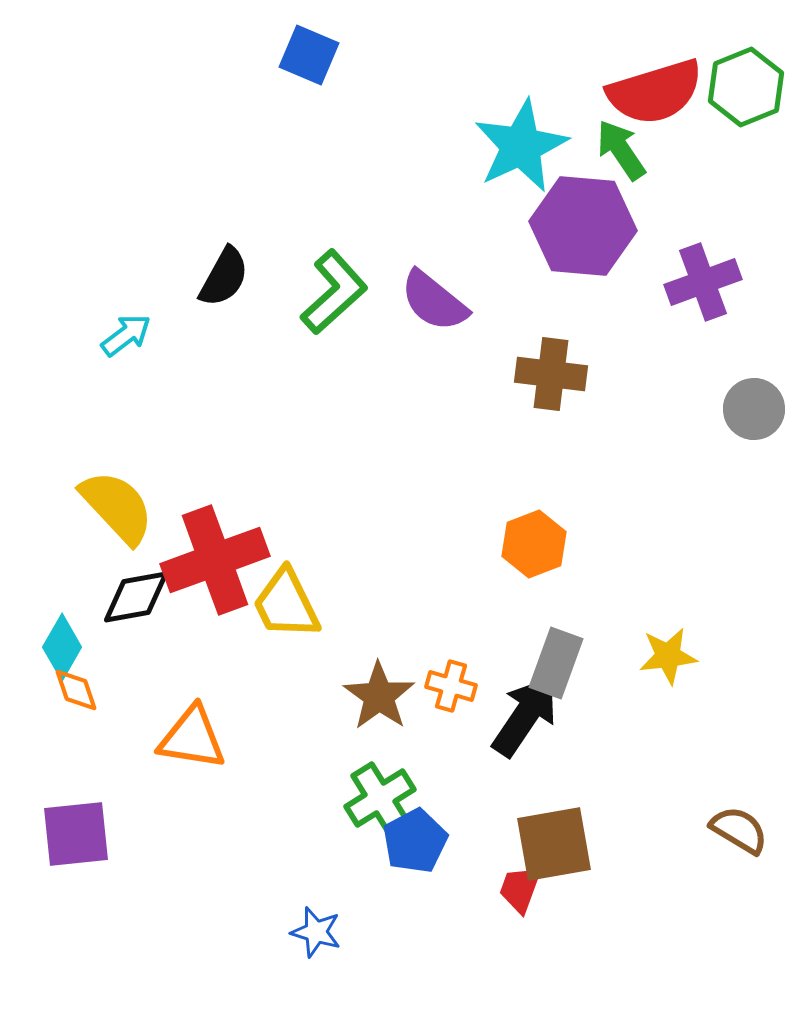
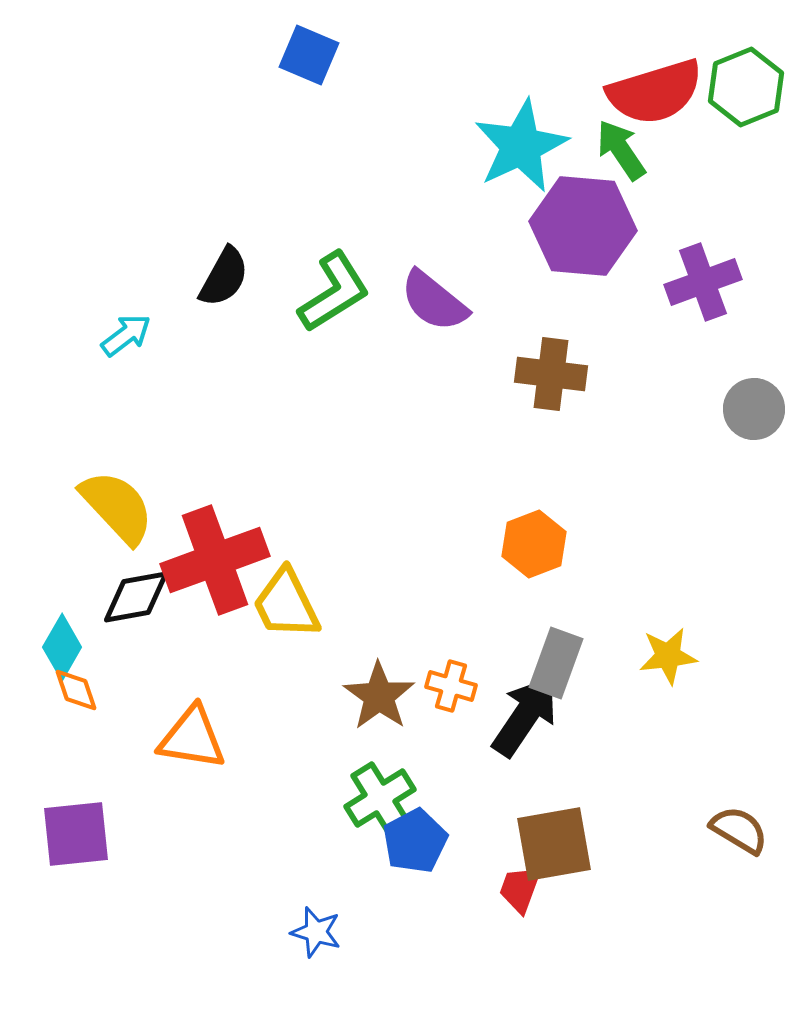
green L-shape: rotated 10 degrees clockwise
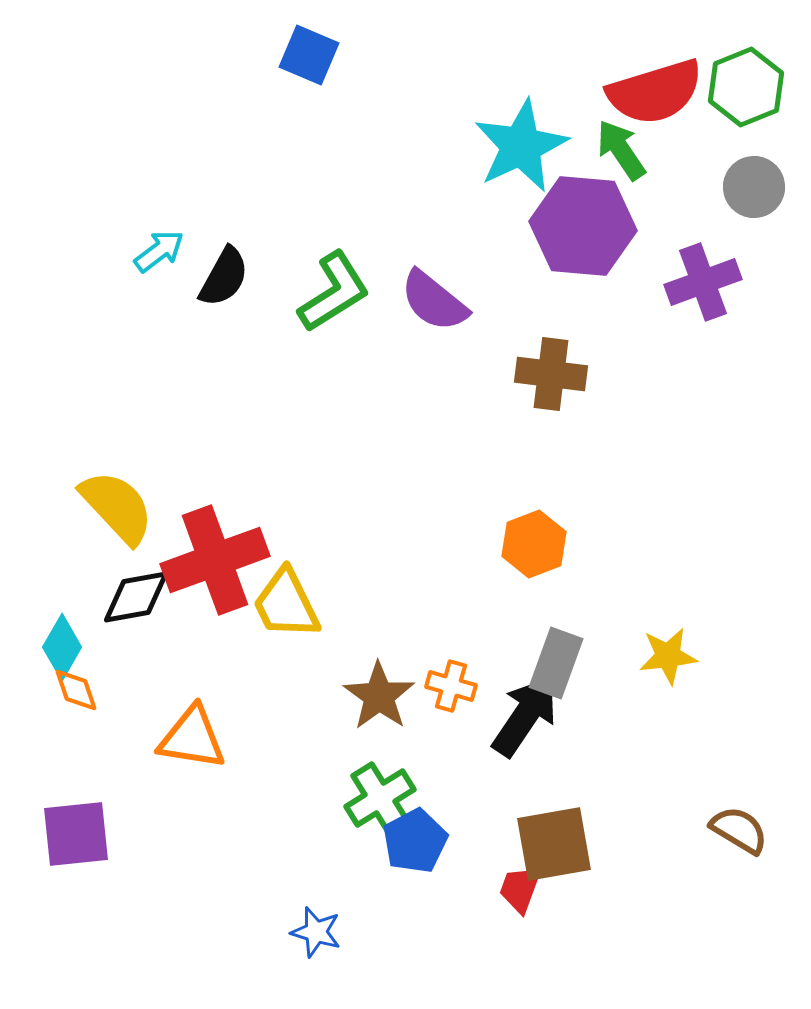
cyan arrow: moved 33 px right, 84 px up
gray circle: moved 222 px up
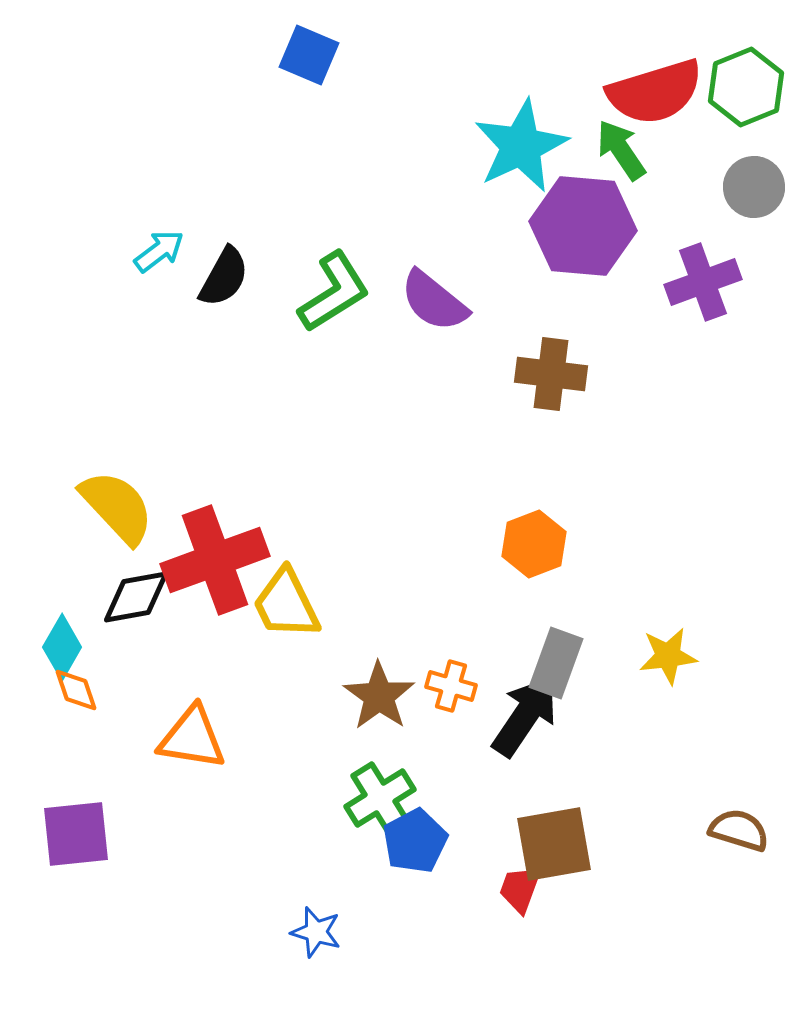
brown semicircle: rotated 14 degrees counterclockwise
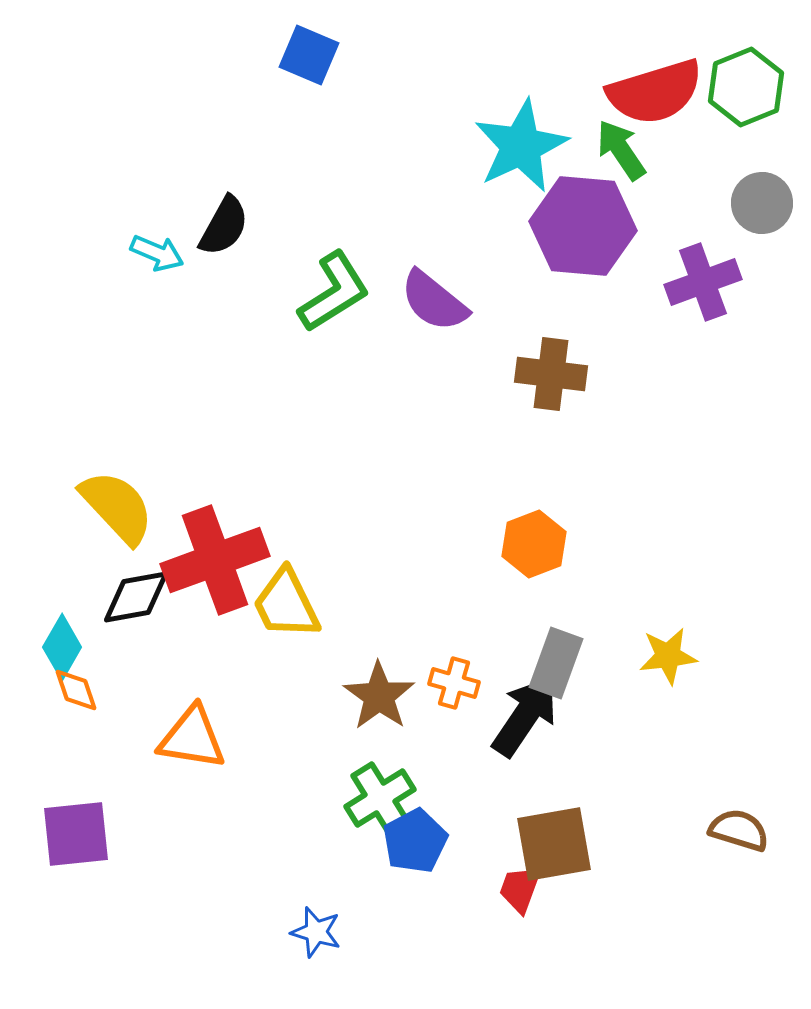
gray circle: moved 8 px right, 16 px down
cyan arrow: moved 2 px left, 2 px down; rotated 60 degrees clockwise
black semicircle: moved 51 px up
orange cross: moved 3 px right, 3 px up
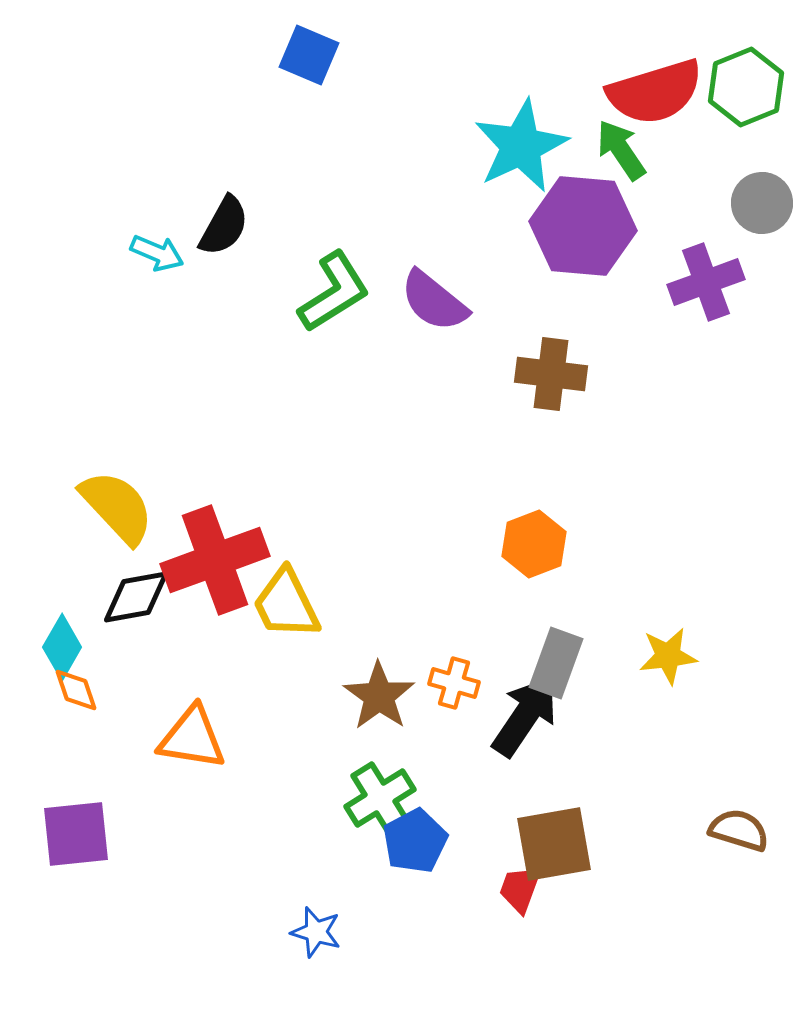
purple cross: moved 3 px right
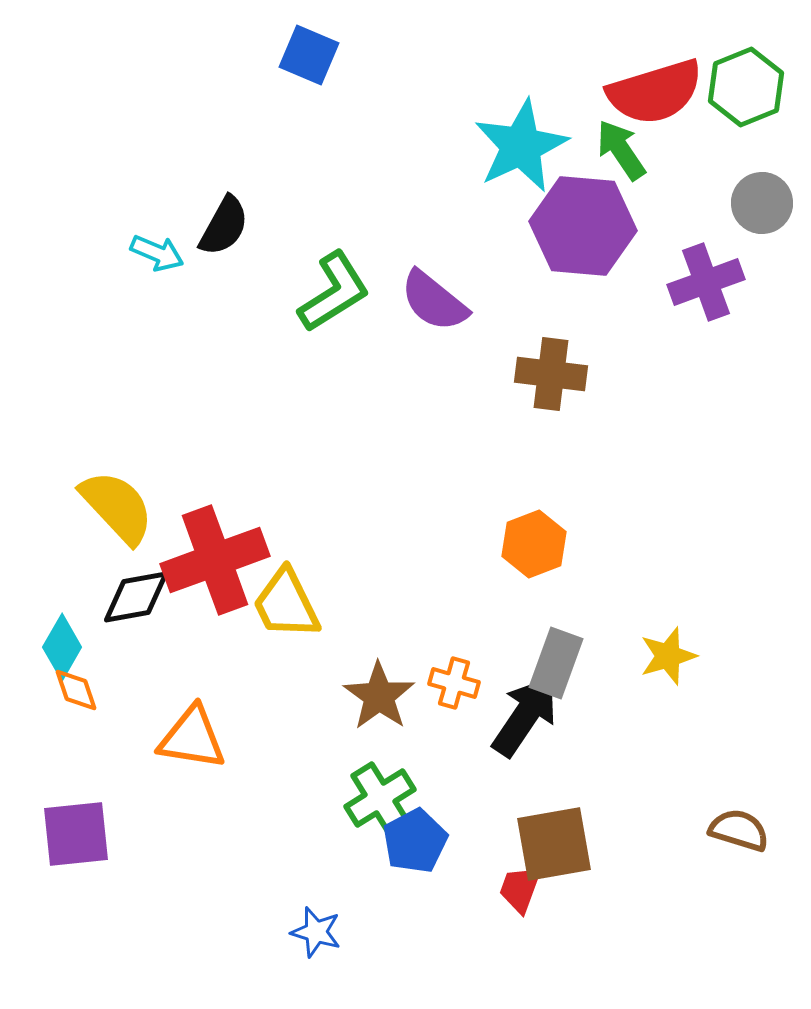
yellow star: rotated 10 degrees counterclockwise
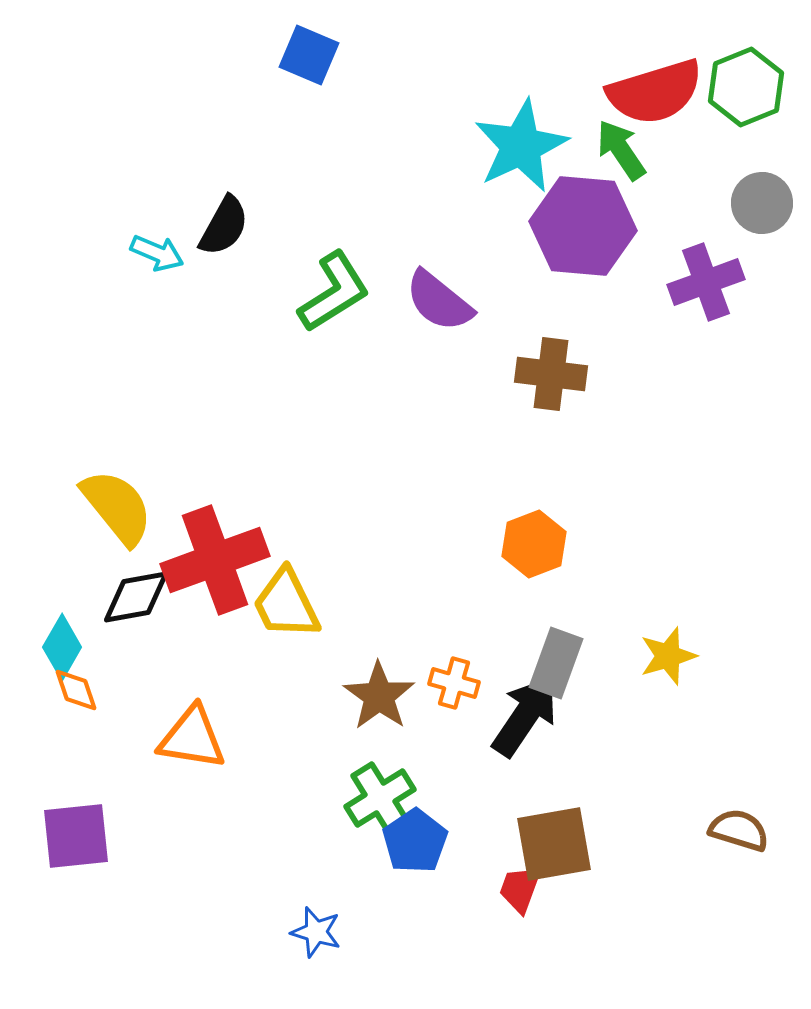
purple semicircle: moved 5 px right
yellow semicircle: rotated 4 degrees clockwise
purple square: moved 2 px down
blue pentagon: rotated 6 degrees counterclockwise
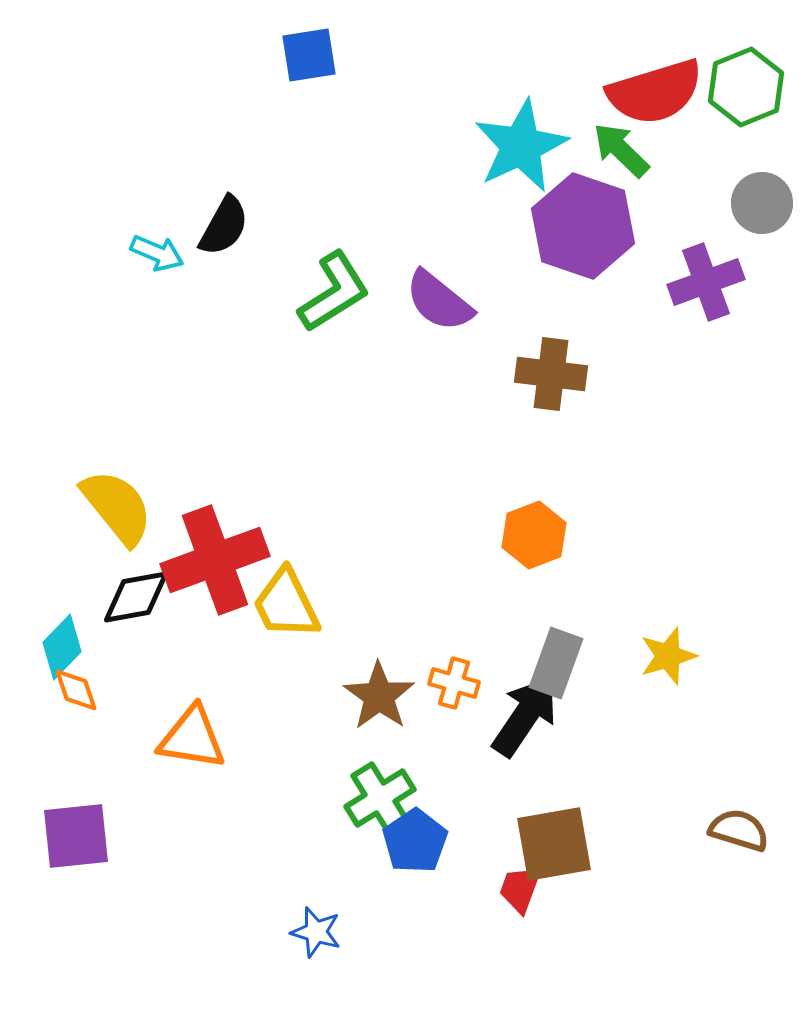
blue square: rotated 32 degrees counterclockwise
green arrow: rotated 12 degrees counterclockwise
purple hexagon: rotated 14 degrees clockwise
orange hexagon: moved 9 px up
cyan diamond: rotated 14 degrees clockwise
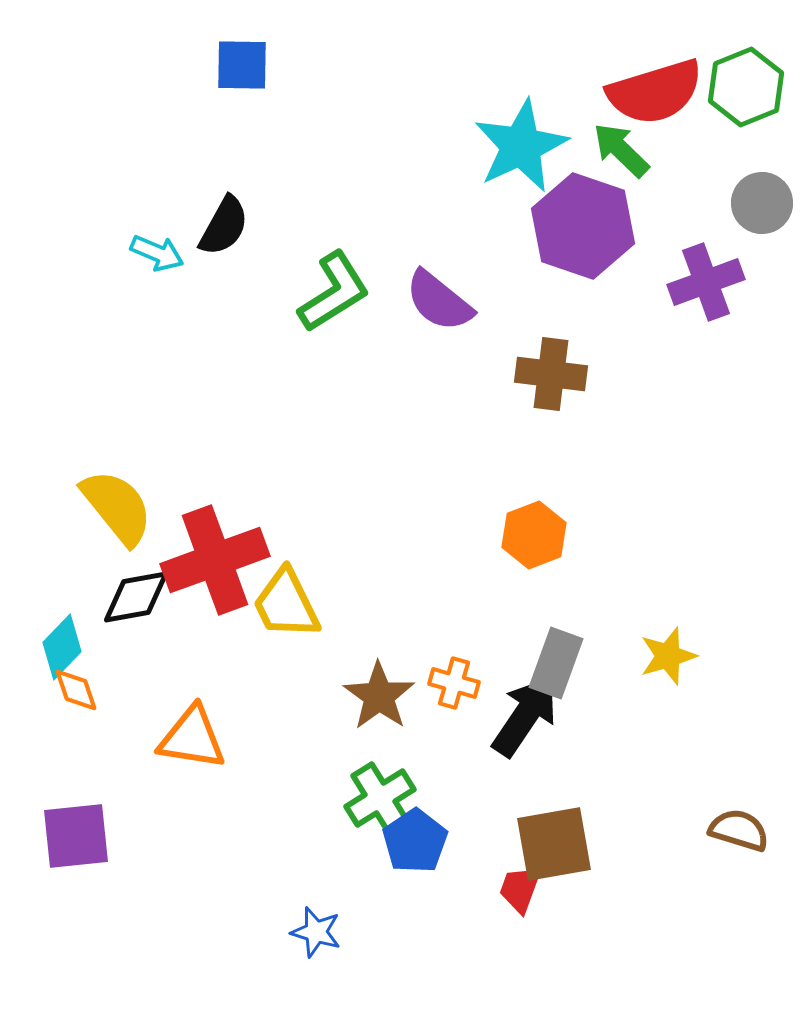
blue square: moved 67 px left, 10 px down; rotated 10 degrees clockwise
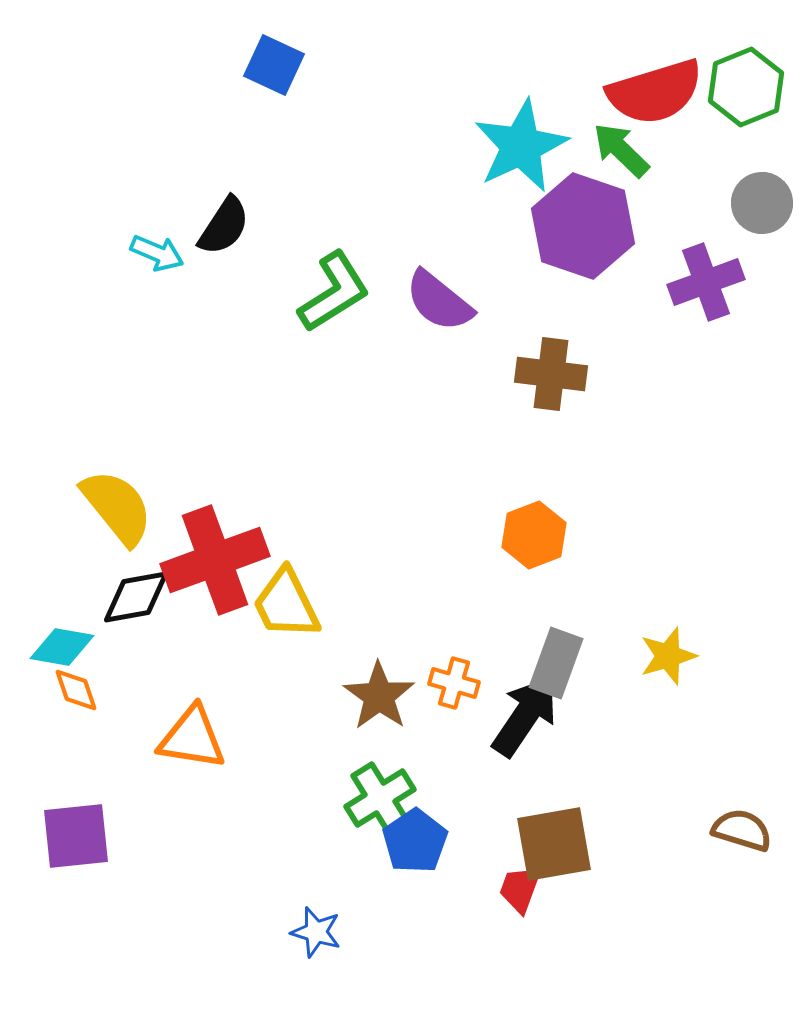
blue square: moved 32 px right; rotated 24 degrees clockwise
black semicircle: rotated 4 degrees clockwise
cyan diamond: rotated 56 degrees clockwise
brown semicircle: moved 3 px right
